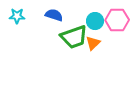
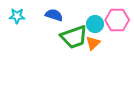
cyan circle: moved 3 px down
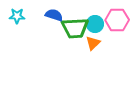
green trapezoid: moved 1 px right, 9 px up; rotated 16 degrees clockwise
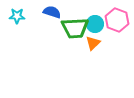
blue semicircle: moved 2 px left, 3 px up
pink hexagon: rotated 20 degrees clockwise
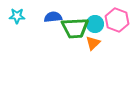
blue semicircle: moved 1 px right, 5 px down; rotated 24 degrees counterclockwise
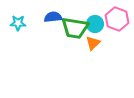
cyan star: moved 1 px right, 7 px down
pink hexagon: moved 1 px up
green trapezoid: rotated 12 degrees clockwise
